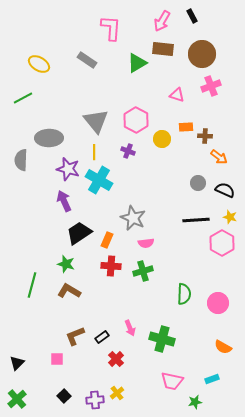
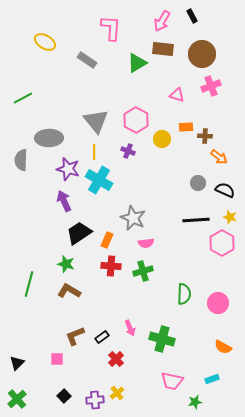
yellow ellipse at (39, 64): moved 6 px right, 22 px up
green line at (32, 285): moved 3 px left, 1 px up
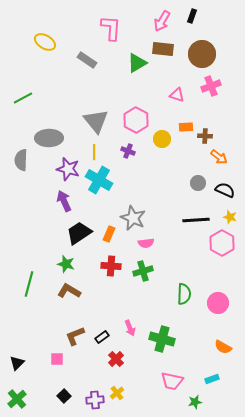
black rectangle at (192, 16): rotated 48 degrees clockwise
orange rectangle at (107, 240): moved 2 px right, 6 px up
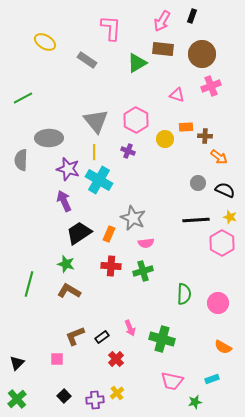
yellow circle at (162, 139): moved 3 px right
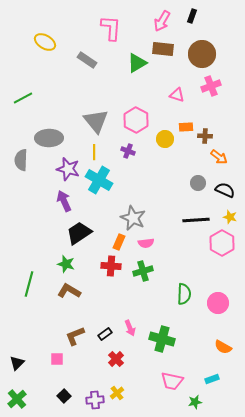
orange rectangle at (109, 234): moved 10 px right, 8 px down
black rectangle at (102, 337): moved 3 px right, 3 px up
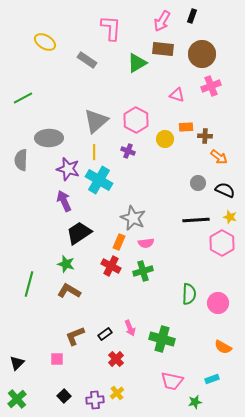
gray triangle at (96, 121): rotated 28 degrees clockwise
red cross at (111, 266): rotated 24 degrees clockwise
green semicircle at (184, 294): moved 5 px right
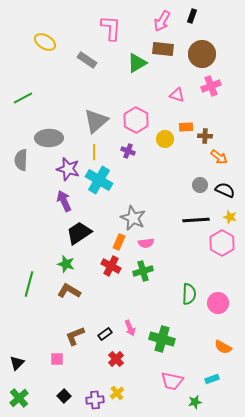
gray circle at (198, 183): moved 2 px right, 2 px down
green cross at (17, 399): moved 2 px right, 1 px up
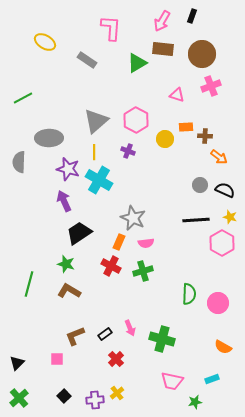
gray semicircle at (21, 160): moved 2 px left, 2 px down
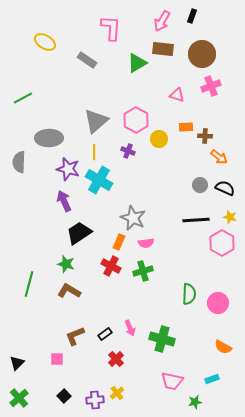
yellow circle at (165, 139): moved 6 px left
black semicircle at (225, 190): moved 2 px up
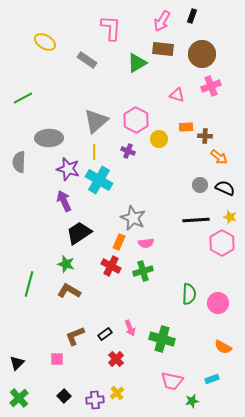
green star at (195, 402): moved 3 px left, 1 px up
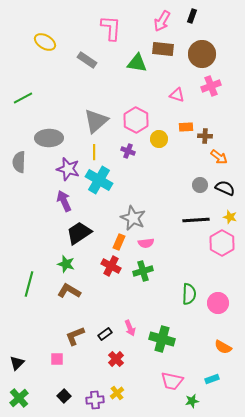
green triangle at (137, 63): rotated 40 degrees clockwise
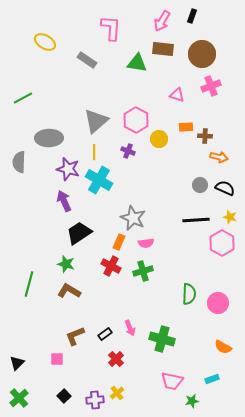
orange arrow at (219, 157): rotated 24 degrees counterclockwise
